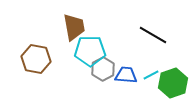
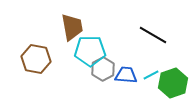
brown trapezoid: moved 2 px left
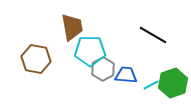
cyan line: moved 10 px down
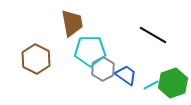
brown trapezoid: moved 4 px up
brown hexagon: rotated 16 degrees clockwise
blue trapezoid: rotated 30 degrees clockwise
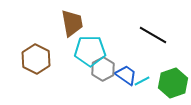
cyan line: moved 9 px left, 4 px up
